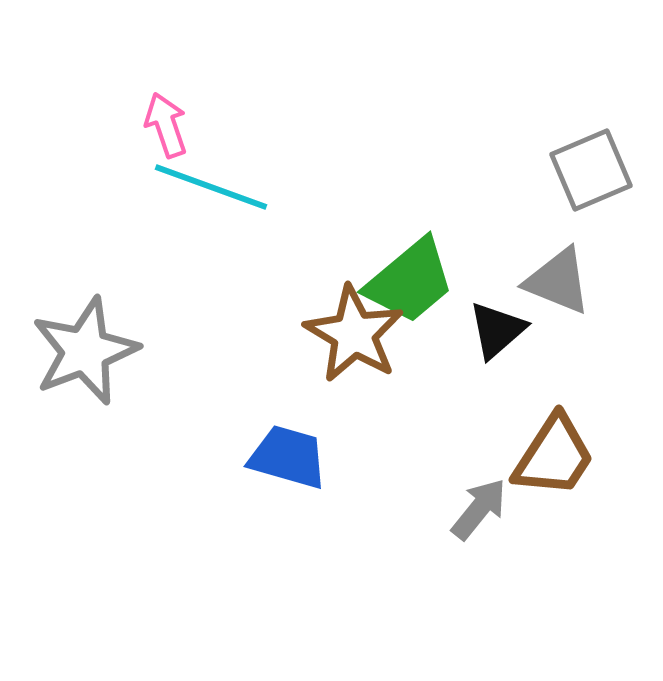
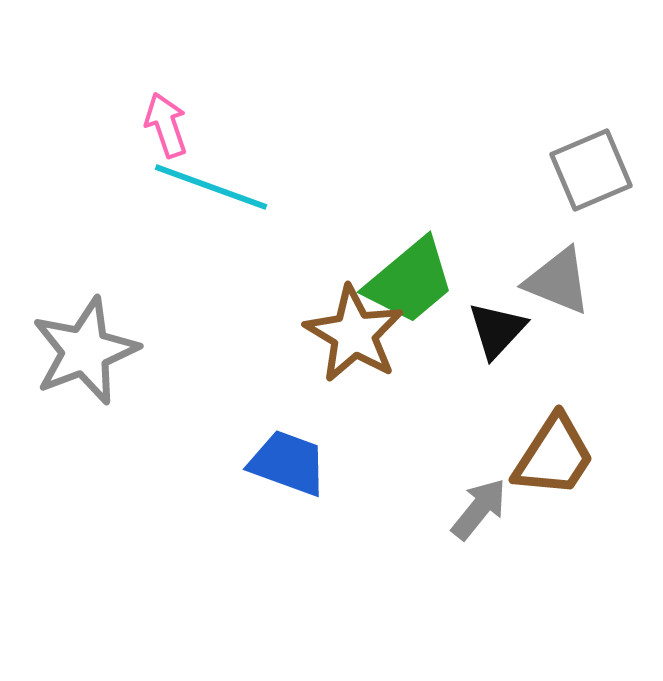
black triangle: rotated 6 degrees counterclockwise
blue trapezoid: moved 6 px down; rotated 4 degrees clockwise
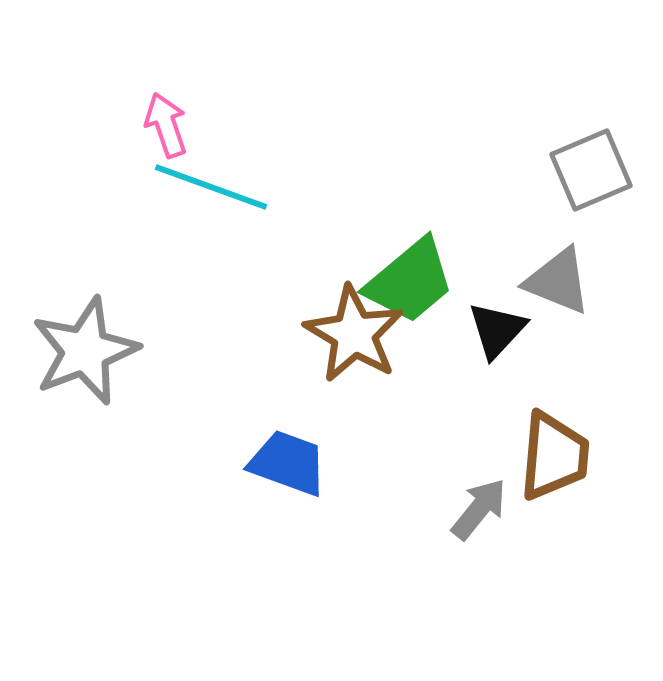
brown trapezoid: rotated 28 degrees counterclockwise
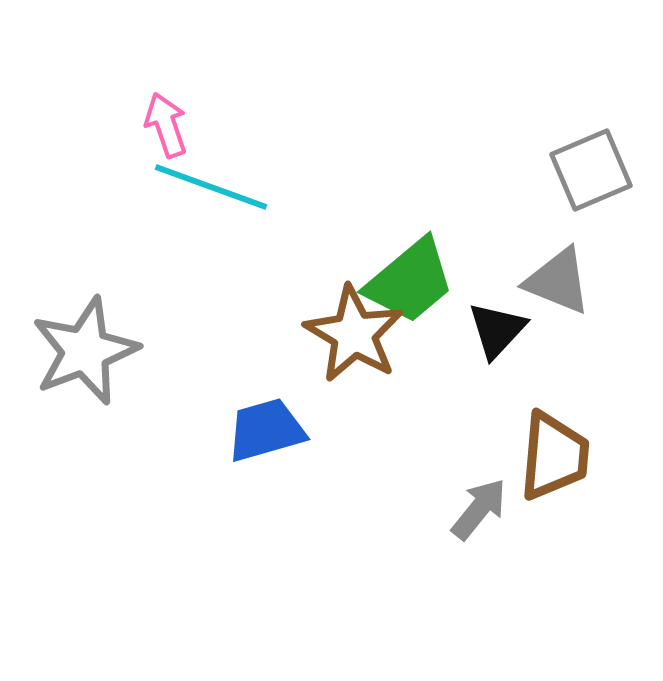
blue trapezoid: moved 22 px left, 33 px up; rotated 36 degrees counterclockwise
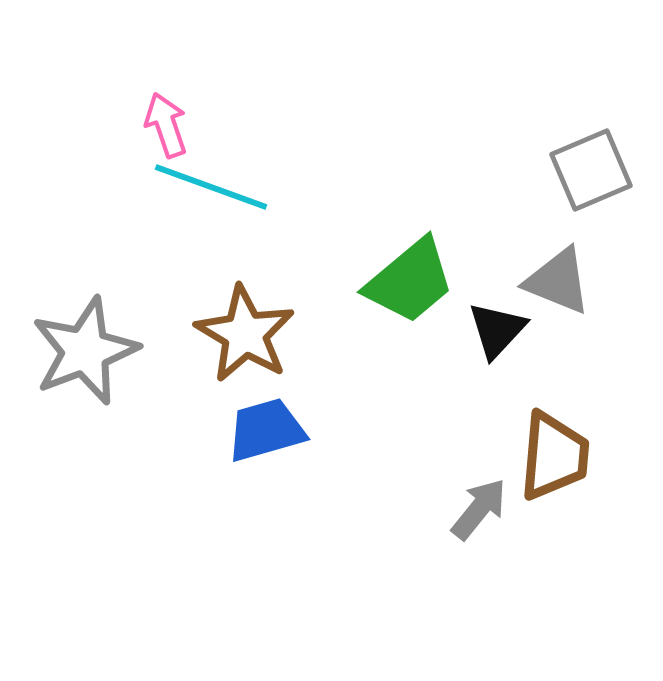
brown star: moved 109 px left
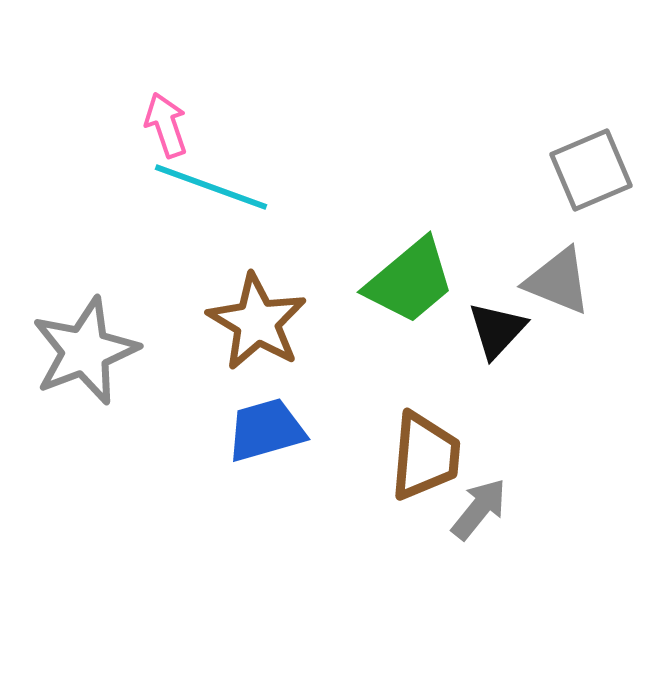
brown star: moved 12 px right, 12 px up
brown trapezoid: moved 129 px left
